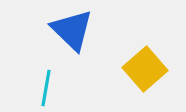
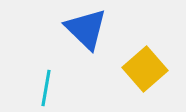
blue triangle: moved 14 px right, 1 px up
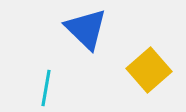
yellow square: moved 4 px right, 1 px down
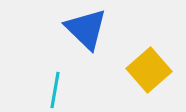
cyan line: moved 9 px right, 2 px down
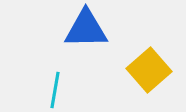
blue triangle: rotated 45 degrees counterclockwise
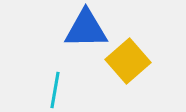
yellow square: moved 21 px left, 9 px up
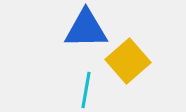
cyan line: moved 31 px right
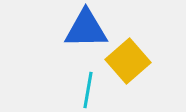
cyan line: moved 2 px right
